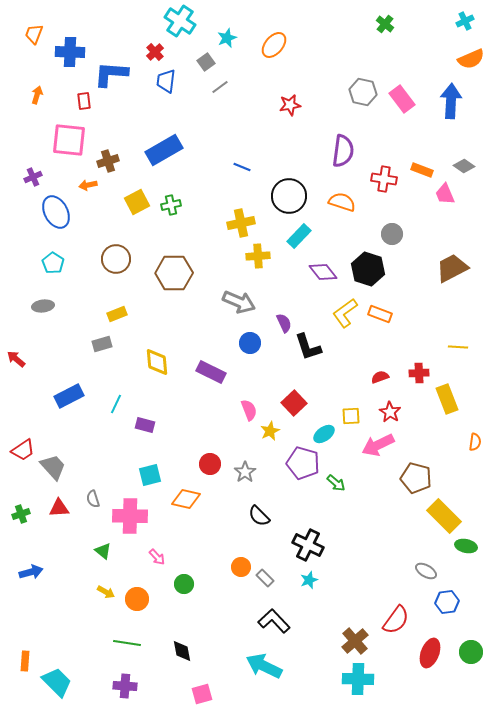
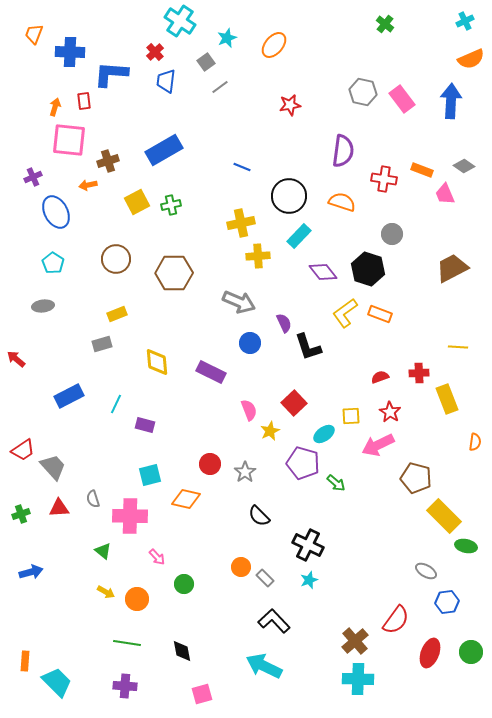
orange arrow at (37, 95): moved 18 px right, 12 px down
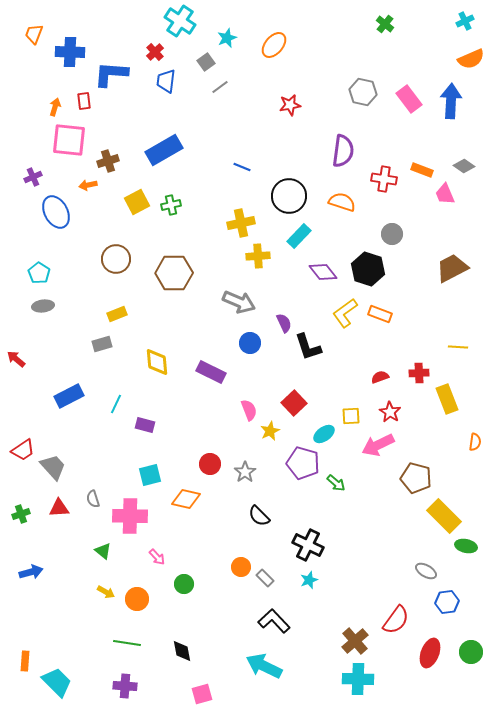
pink rectangle at (402, 99): moved 7 px right
cyan pentagon at (53, 263): moved 14 px left, 10 px down
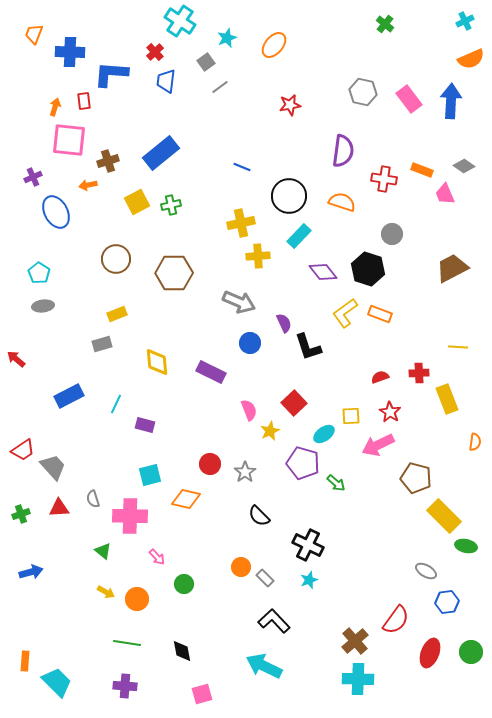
blue rectangle at (164, 150): moved 3 px left, 3 px down; rotated 9 degrees counterclockwise
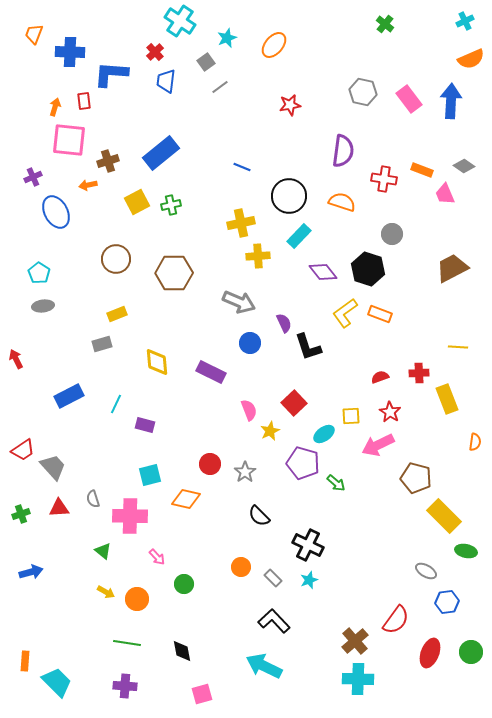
red arrow at (16, 359): rotated 24 degrees clockwise
green ellipse at (466, 546): moved 5 px down
gray rectangle at (265, 578): moved 8 px right
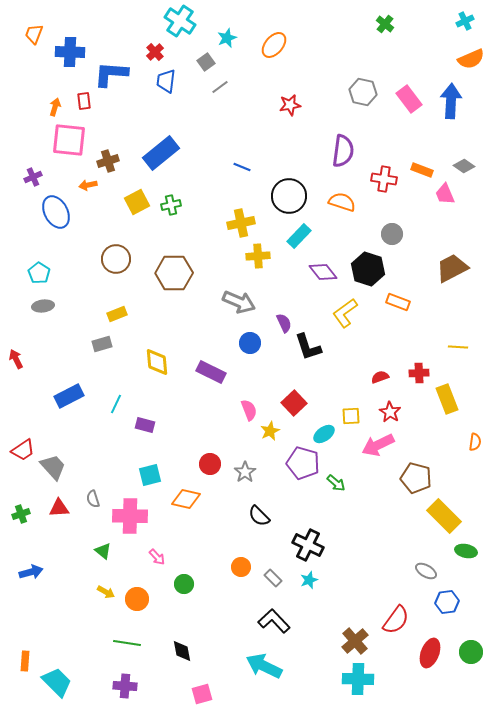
orange rectangle at (380, 314): moved 18 px right, 12 px up
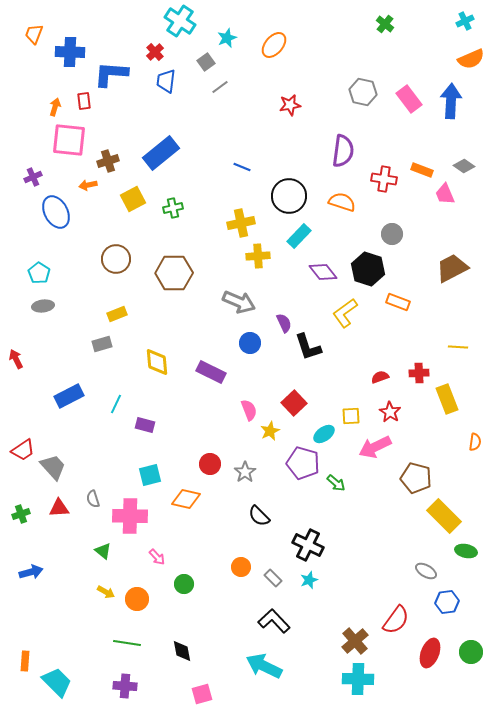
yellow square at (137, 202): moved 4 px left, 3 px up
green cross at (171, 205): moved 2 px right, 3 px down
pink arrow at (378, 445): moved 3 px left, 2 px down
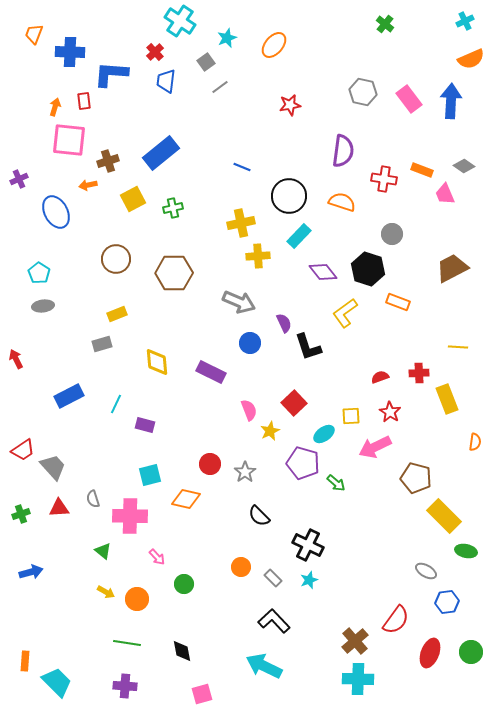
purple cross at (33, 177): moved 14 px left, 2 px down
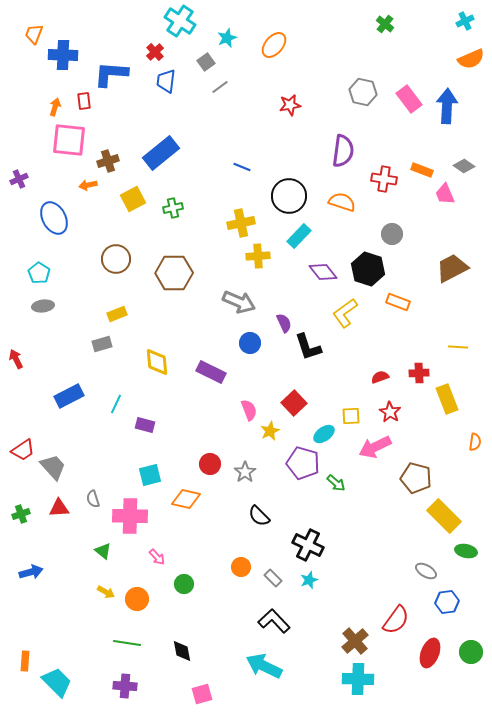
blue cross at (70, 52): moved 7 px left, 3 px down
blue arrow at (451, 101): moved 4 px left, 5 px down
blue ellipse at (56, 212): moved 2 px left, 6 px down
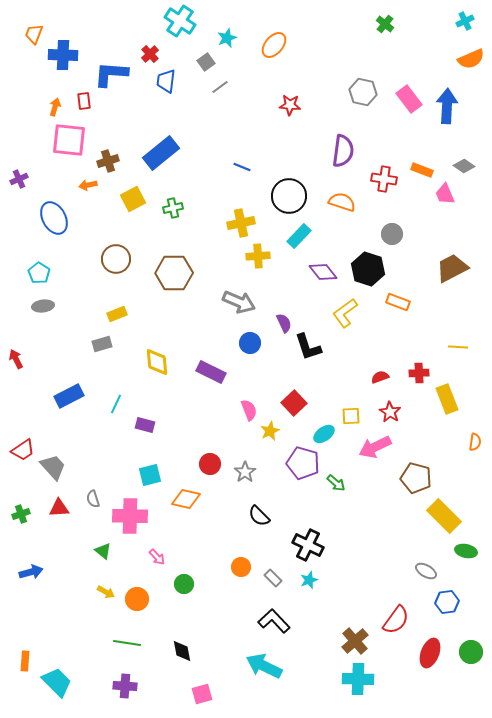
red cross at (155, 52): moved 5 px left, 2 px down
red star at (290, 105): rotated 15 degrees clockwise
